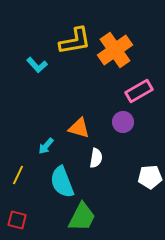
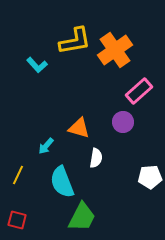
pink rectangle: rotated 12 degrees counterclockwise
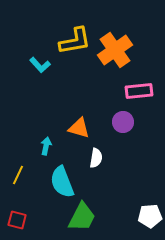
cyan L-shape: moved 3 px right
pink rectangle: rotated 36 degrees clockwise
cyan arrow: rotated 150 degrees clockwise
white pentagon: moved 39 px down
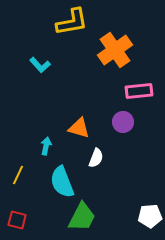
yellow L-shape: moved 3 px left, 19 px up
white semicircle: rotated 12 degrees clockwise
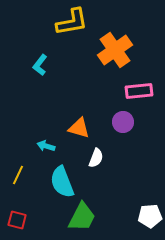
cyan L-shape: rotated 80 degrees clockwise
cyan arrow: rotated 84 degrees counterclockwise
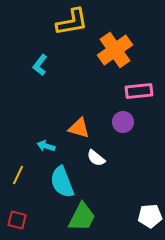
white semicircle: rotated 108 degrees clockwise
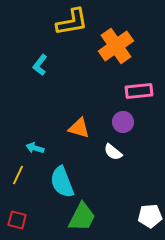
orange cross: moved 1 px right, 4 px up
cyan arrow: moved 11 px left, 2 px down
white semicircle: moved 17 px right, 6 px up
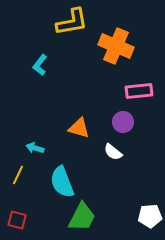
orange cross: rotated 32 degrees counterclockwise
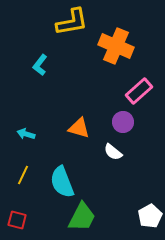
pink rectangle: rotated 36 degrees counterclockwise
cyan arrow: moved 9 px left, 14 px up
yellow line: moved 5 px right
white pentagon: rotated 25 degrees counterclockwise
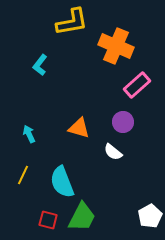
pink rectangle: moved 2 px left, 6 px up
cyan arrow: moved 3 px right; rotated 48 degrees clockwise
red square: moved 31 px right
